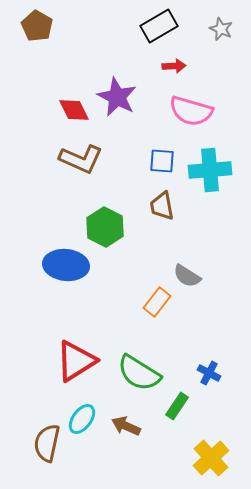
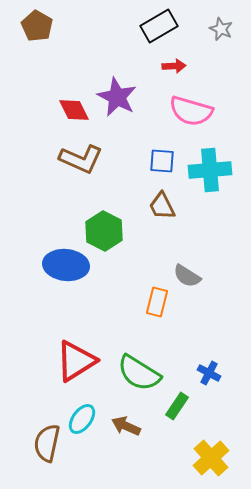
brown trapezoid: rotated 16 degrees counterclockwise
green hexagon: moved 1 px left, 4 px down
orange rectangle: rotated 24 degrees counterclockwise
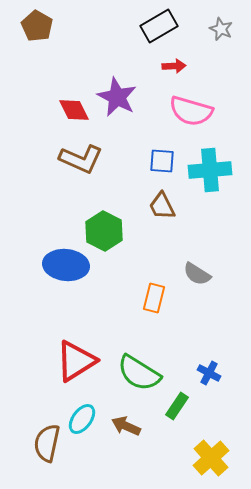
gray semicircle: moved 10 px right, 2 px up
orange rectangle: moved 3 px left, 4 px up
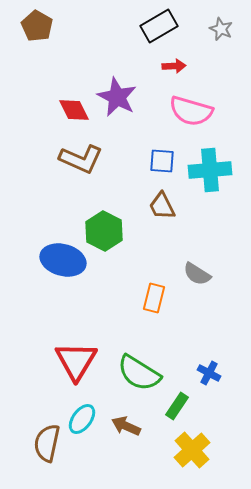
blue ellipse: moved 3 px left, 5 px up; rotated 9 degrees clockwise
red triangle: rotated 27 degrees counterclockwise
yellow cross: moved 19 px left, 8 px up
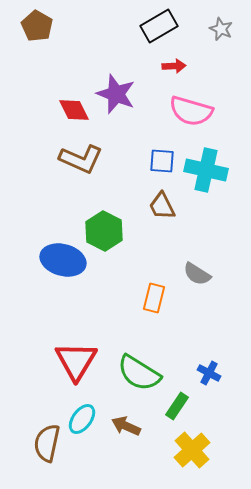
purple star: moved 1 px left, 3 px up; rotated 6 degrees counterclockwise
cyan cross: moved 4 px left; rotated 18 degrees clockwise
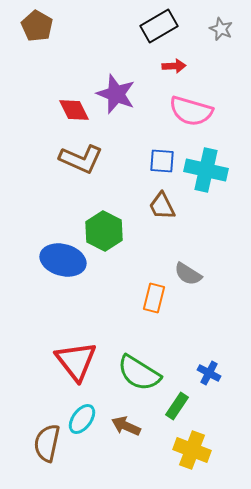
gray semicircle: moved 9 px left
red triangle: rotated 9 degrees counterclockwise
yellow cross: rotated 27 degrees counterclockwise
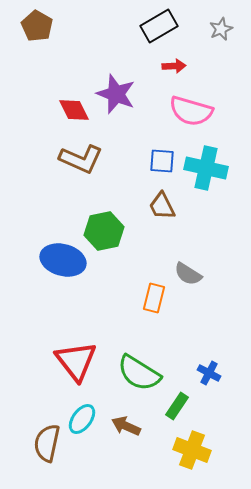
gray star: rotated 25 degrees clockwise
cyan cross: moved 2 px up
green hexagon: rotated 21 degrees clockwise
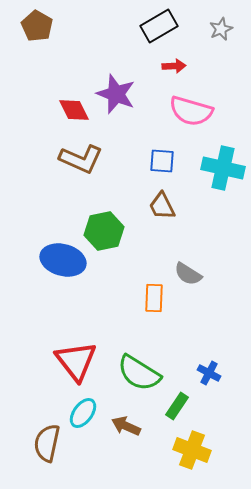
cyan cross: moved 17 px right
orange rectangle: rotated 12 degrees counterclockwise
cyan ellipse: moved 1 px right, 6 px up
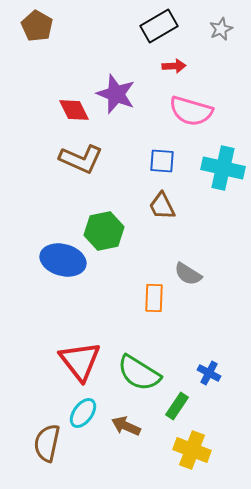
red triangle: moved 4 px right
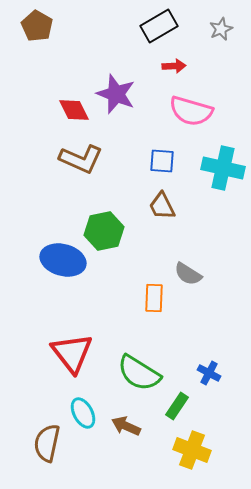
red triangle: moved 8 px left, 8 px up
cyan ellipse: rotated 64 degrees counterclockwise
